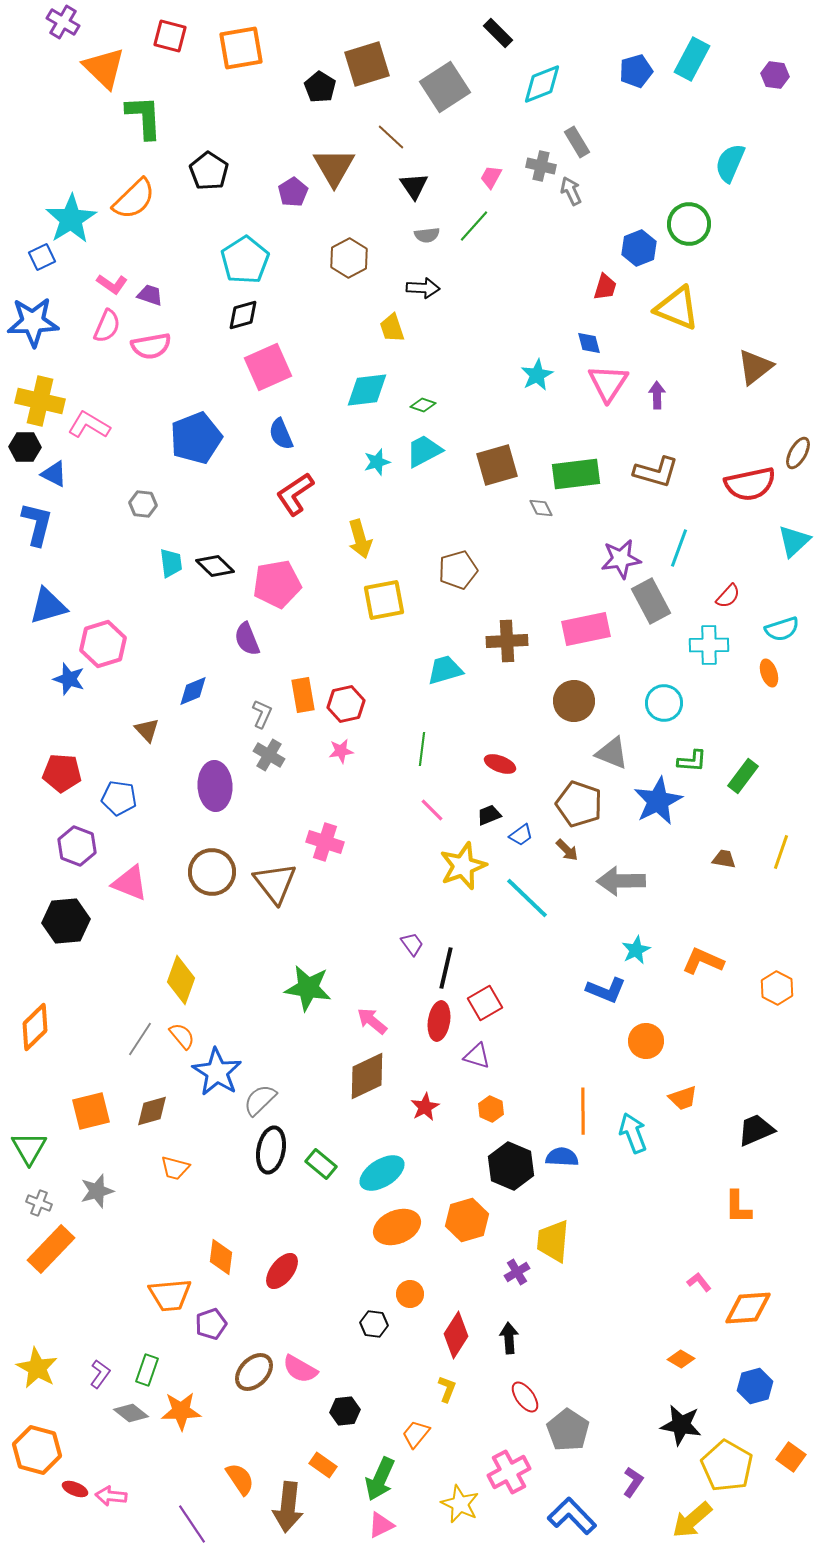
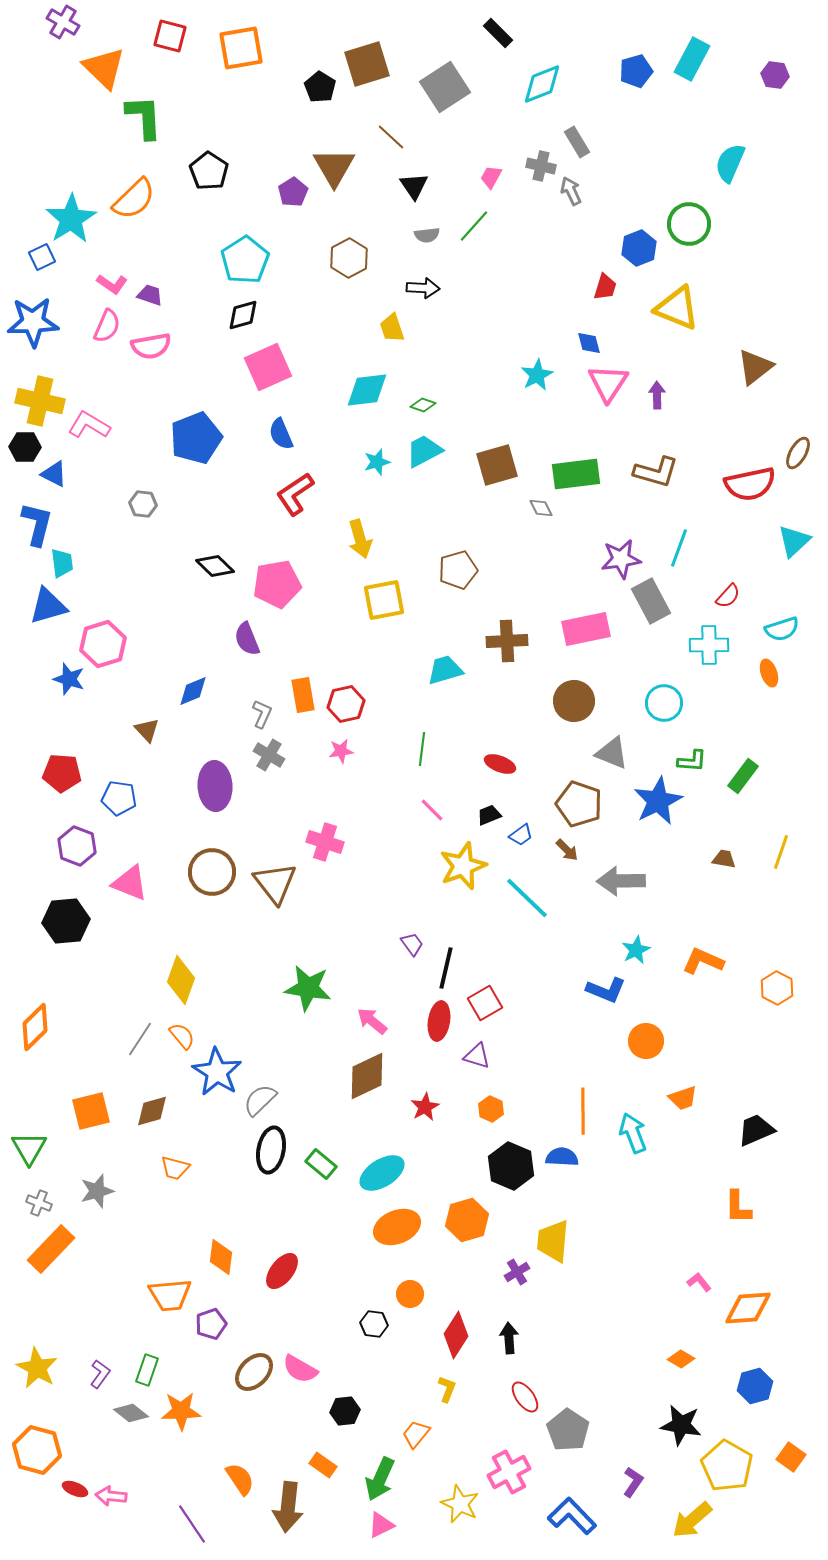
cyan trapezoid at (171, 563): moved 109 px left
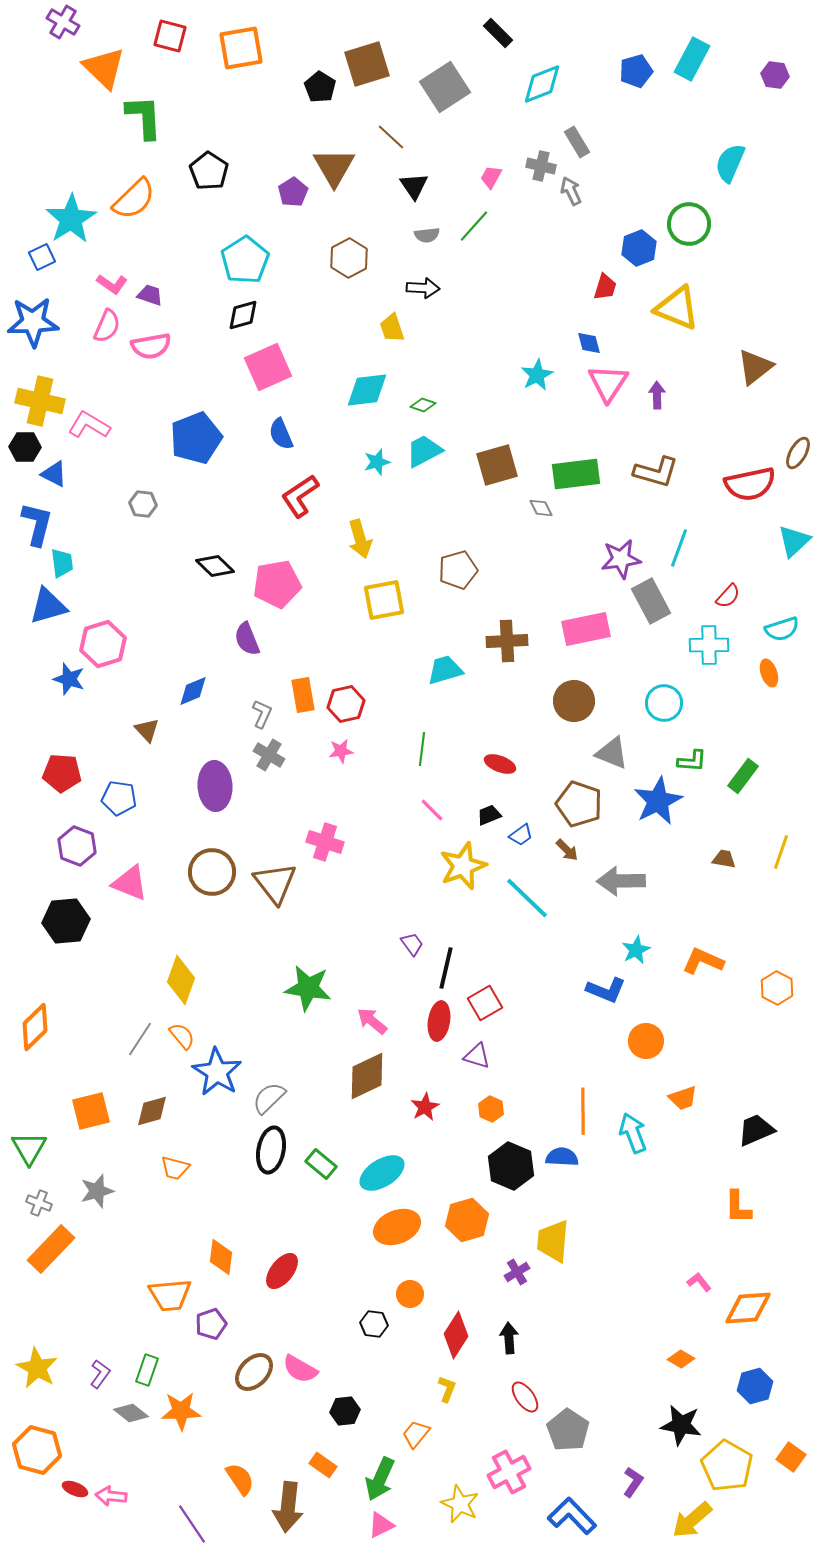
red L-shape at (295, 494): moved 5 px right, 2 px down
gray semicircle at (260, 1100): moved 9 px right, 2 px up
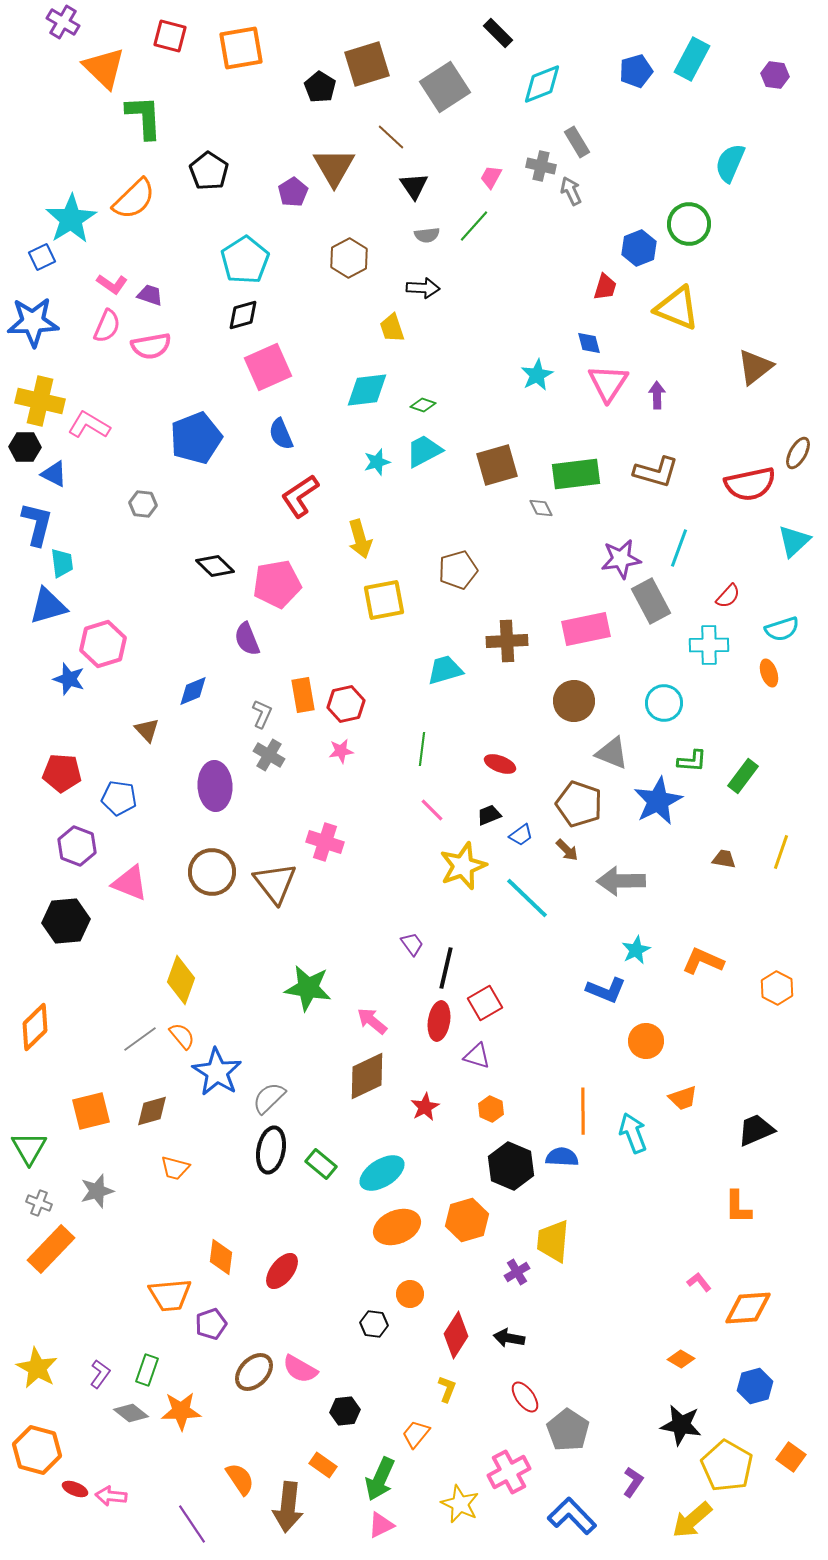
gray line at (140, 1039): rotated 21 degrees clockwise
black arrow at (509, 1338): rotated 76 degrees counterclockwise
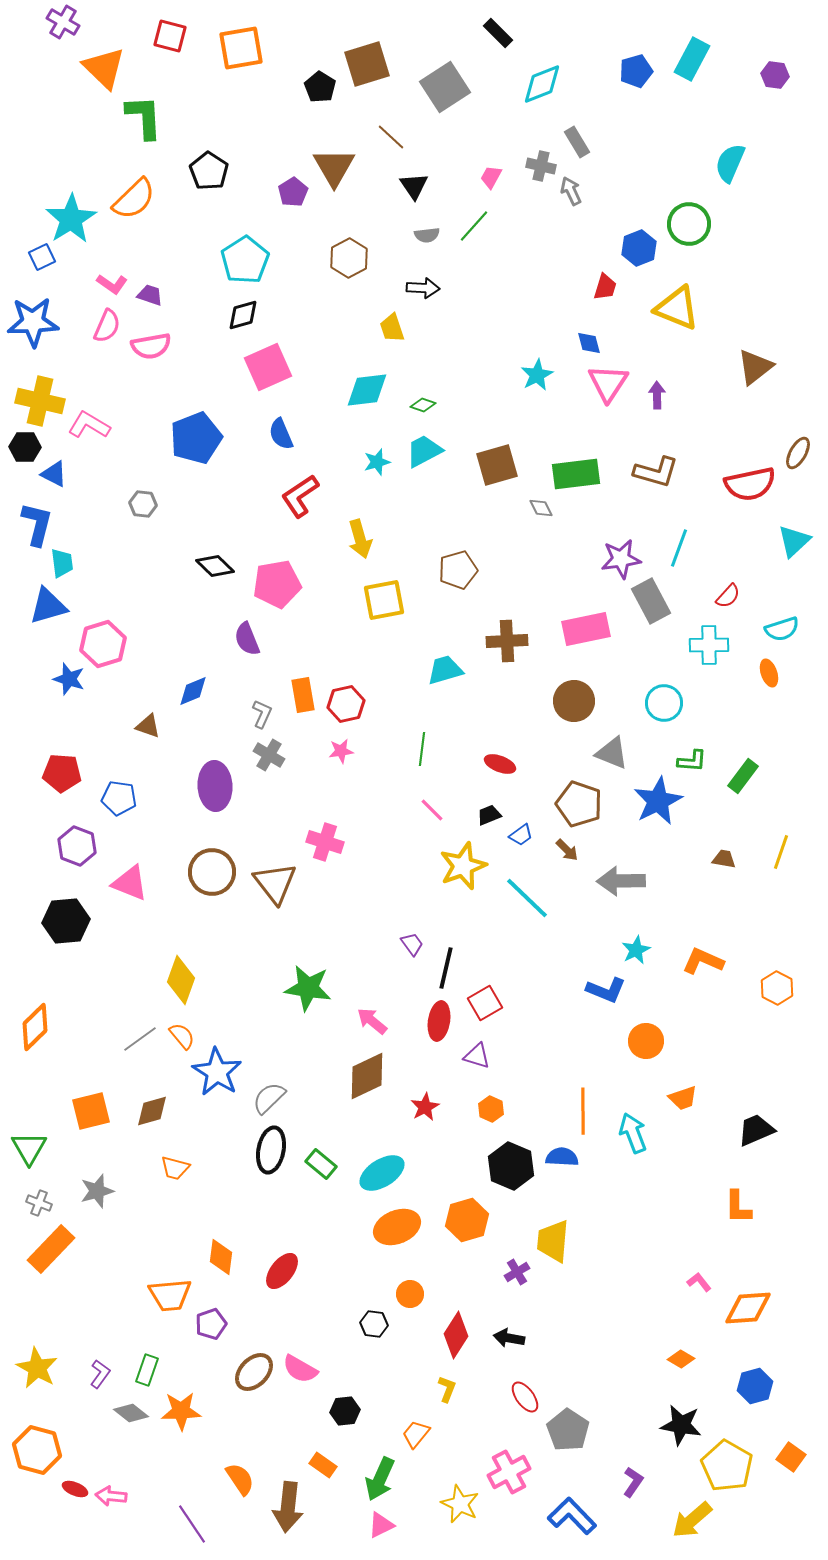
brown triangle at (147, 730): moved 1 px right, 4 px up; rotated 28 degrees counterclockwise
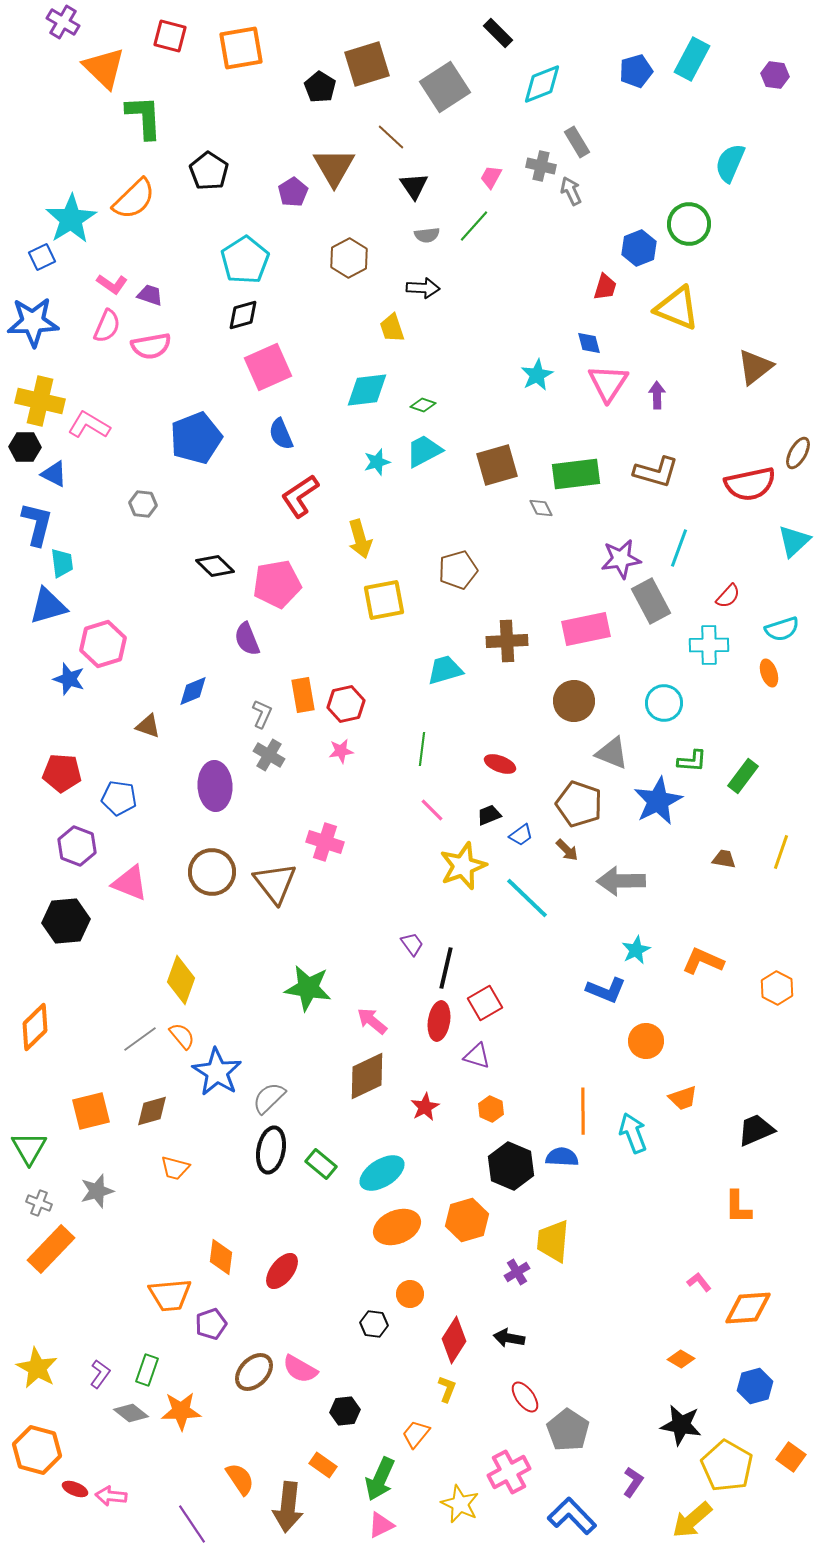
red diamond at (456, 1335): moved 2 px left, 5 px down
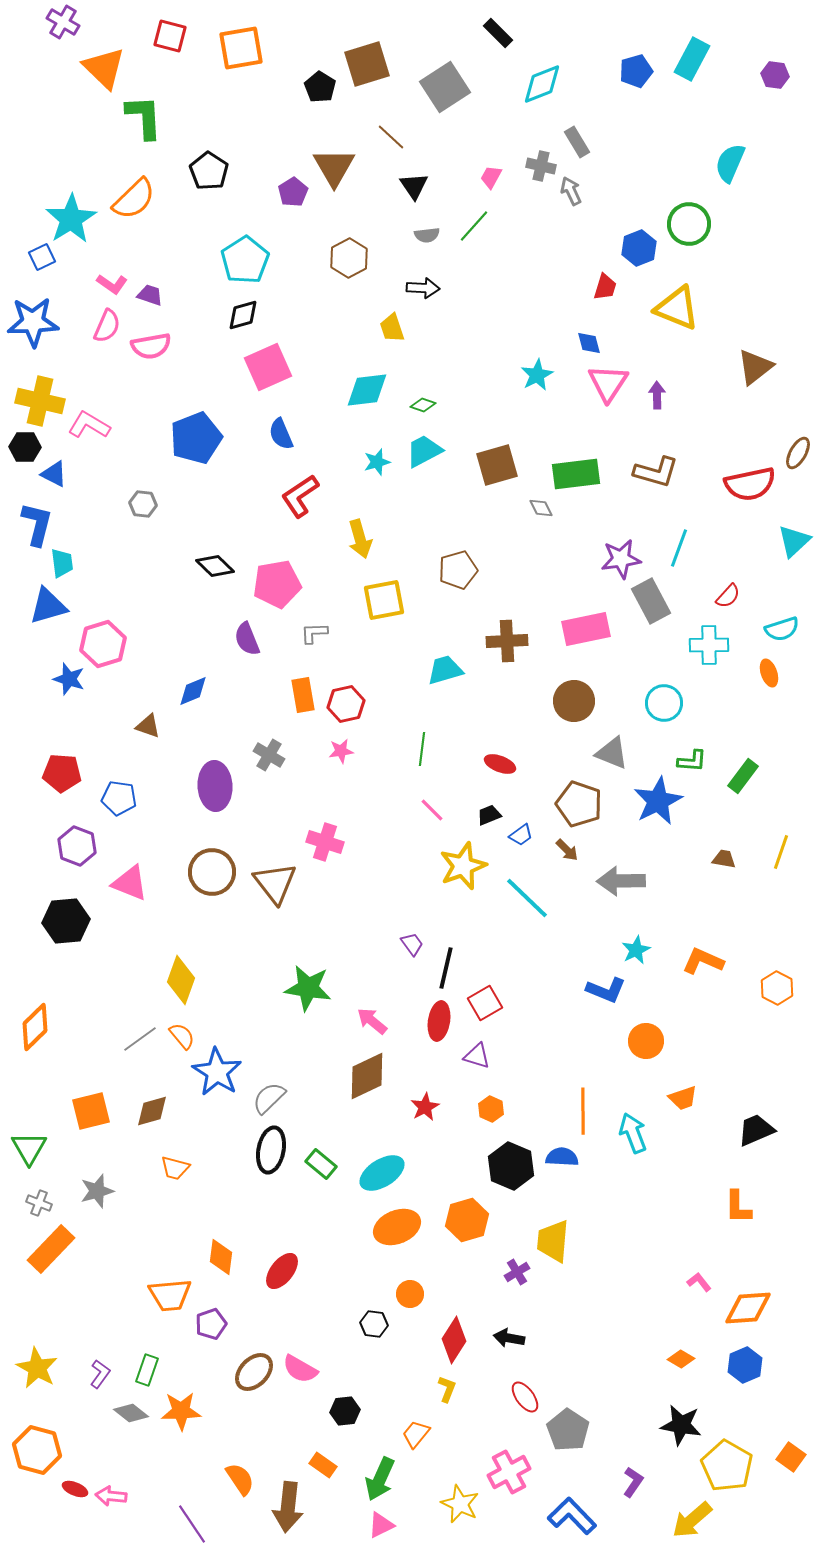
gray L-shape at (262, 714): moved 52 px right, 81 px up; rotated 116 degrees counterclockwise
blue hexagon at (755, 1386): moved 10 px left, 21 px up; rotated 8 degrees counterclockwise
